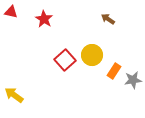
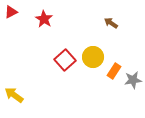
red triangle: rotated 40 degrees counterclockwise
brown arrow: moved 3 px right, 4 px down
yellow circle: moved 1 px right, 2 px down
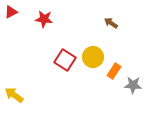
red star: rotated 24 degrees counterclockwise
red square: rotated 15 degrees counterclockwise
gray star: moved 5 px down; rotated 12 degrees clockwise
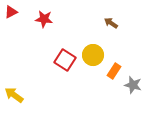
yellow circle: moved 2 px up
gray star: rotated 12 degrees clockwise
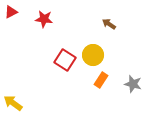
brown arrow: moved 2 px left, 1 px down
orange rectangle: moved 13 px left, 9 px down
gray star: moved 1 px up
yellow arrow: moved 1 px left, 8 px down
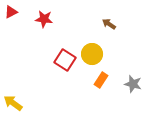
yellow circle: moved 1 px left, 1 px up
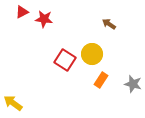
red triangle: moved 11 px right
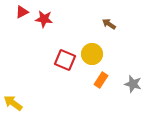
red square: rotated 10 degrees counterclockwise
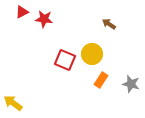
gray star: moved 2 px left
